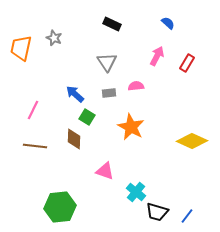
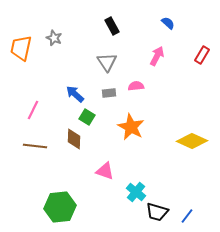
black rectangle: moved 2 px down; rotated 36 degrees clockwise
red rectangle: moved 15 px right, 8 px up
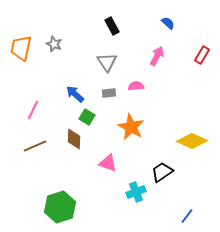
gray star: moved 6 px down
brown line: rotated 30 degrees counterclockwise
pink triangle: moved 3 px right, 8 px up
cyan cross: rotated 30 degrees clockwise
green hexagon: rotated 12 degrees counterclockwise
black trapezoid: moved 5 px right, 40 px up; rotated 130 degrees clockwise
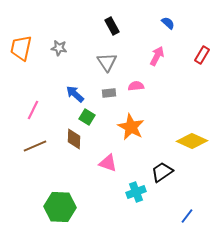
gray star: moved 5 px right, 4 px down; rotated 14 degrees counterclockwise
green hexagon: rotated 20 degrees clockwise
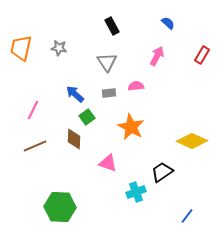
green square: rotated 21 degrees clockwise
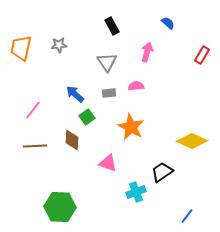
gray star: moved 3 px up; rotated 14 degrees counterclockwise
pink arrow: moved 10 px left, 4 px up; rotated 12 degrees counterclockwise
pink line: rotated 12 degrees clockwise
brown diamond: moved 2 px left, 1 px down
brown line: rotated 20 degrees clockwise
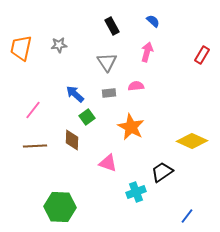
blue semicircle: moved 15 px left, 2 px up
